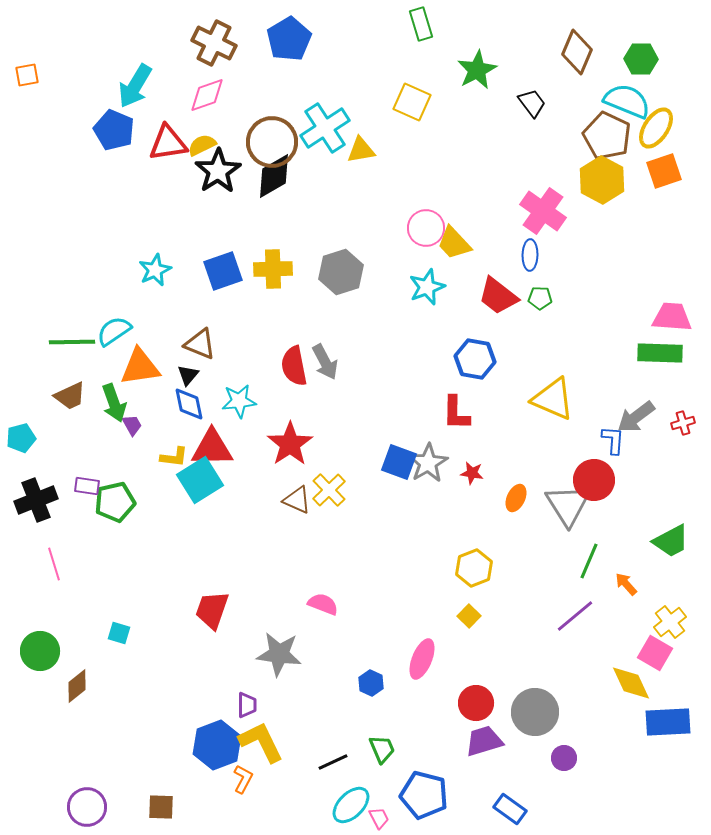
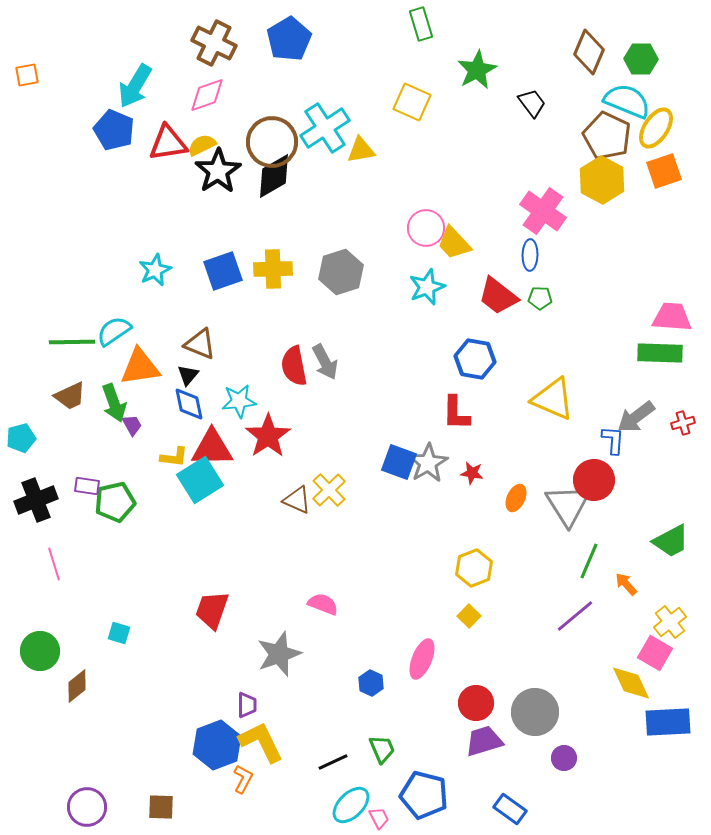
brown diamond at (577, 52): moved 12 px right
red star at (290, 444): moved 22 px left, 8 px up
gray star at (279, 654): rotated 27 degrees counterclockwise
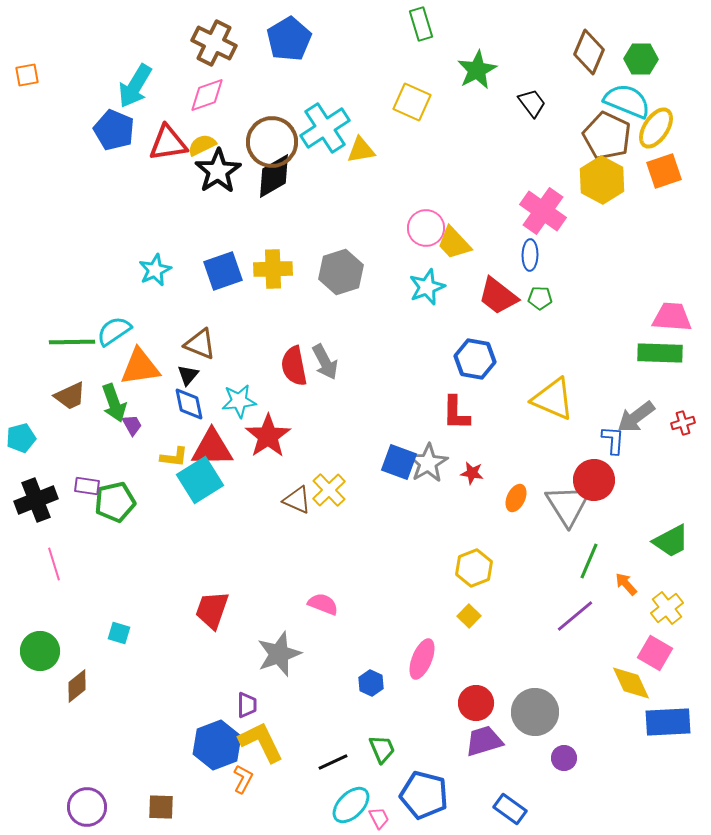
yellow cross at (670, 622): moved 3 px left, 14 px up
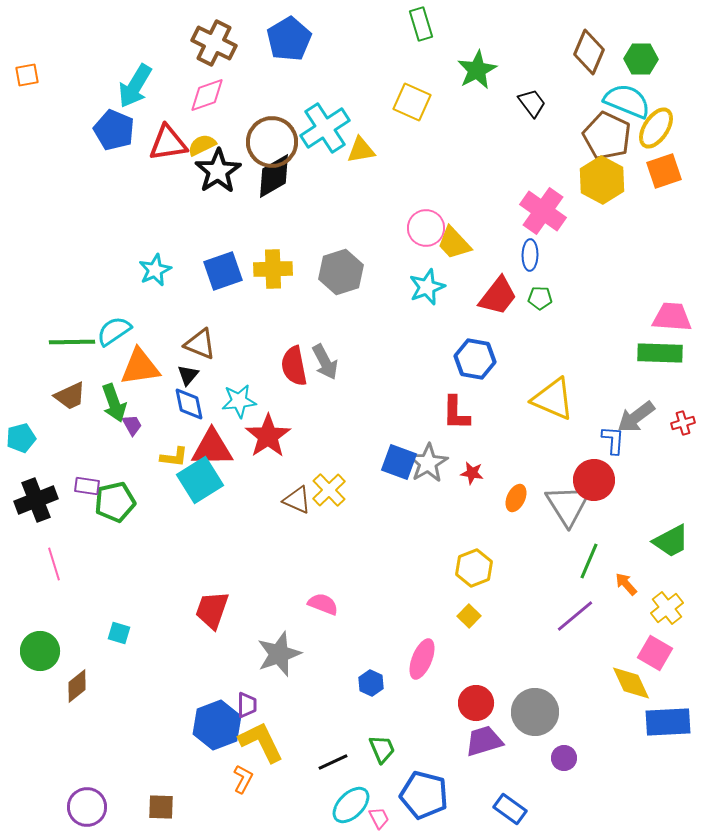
red trapezoid at (498, 296): rotated 90 degrees counterclockwise
blue hexagon at (217, 745): moved 20 px up
